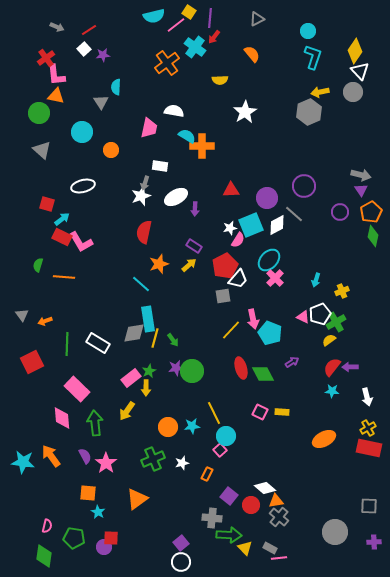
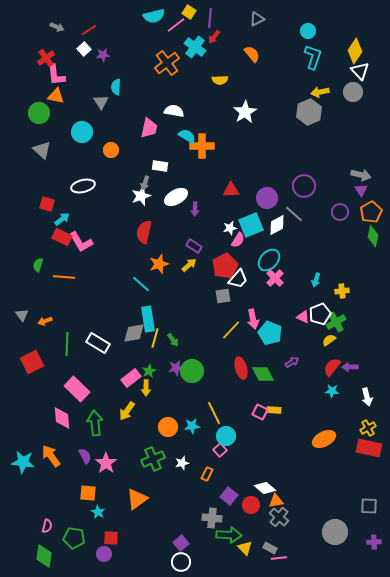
yellow cross at (342, 291): rotated 16 degrees clockwise
yellow rectangle at (282, 412): moved 8 px left, 2 px up
purple circle at (104, 547): moved 7 px down
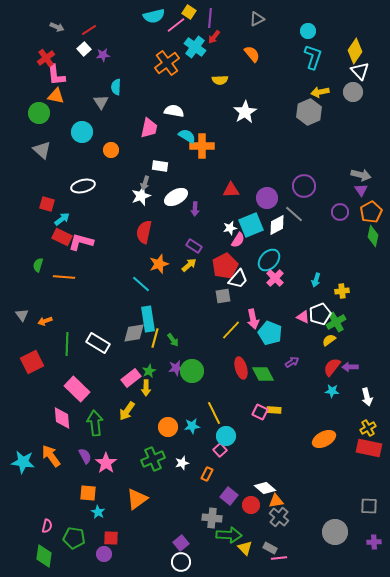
pink L-shape at (81, 242): rotated 135 degrees clockwise
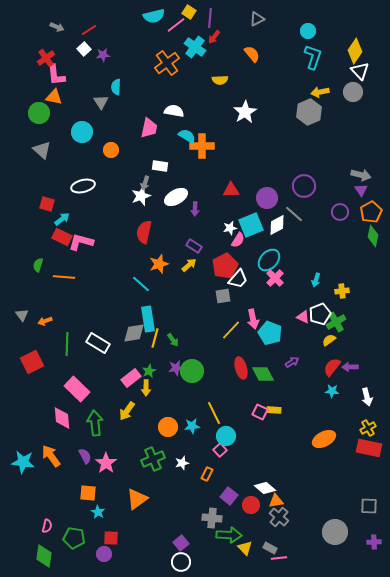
orange triangle at (56, 96): moved 2 px left, 1 px down
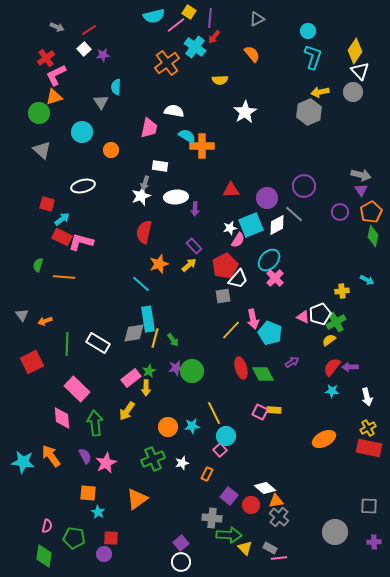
pink L-shape at (56, 75): rotated 70 degrees clockwise
orange triangle at (54, 97): rotated 30 degrees counterclockwise
white ellipse at (176, 197): rotated 25 degrees clockwise
purple rectangle at (194, 246): rotated 14 degrees clockwise
cyan arrow at (316, 280): moved 51 px right; rotated 80 degrees counterclockwise
pink star at (106, 463): rotated 10 degrees clockwise
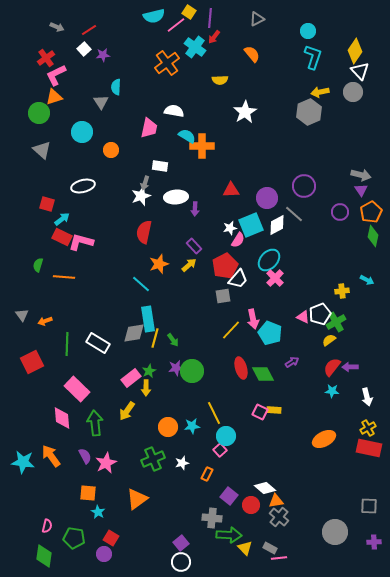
red square at (111, 538): rotated 28 degrees clockwise
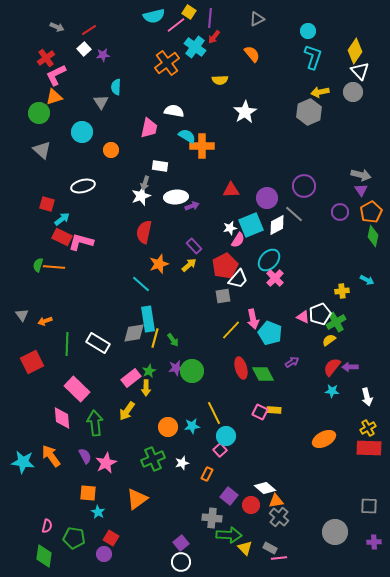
purple arrow at (195, 209): moved 3 px left, 3 px up; rotated 112 degrees counterclockwise
orange line at (64, 277): moved 10 px left, 10 px up
red rectangle at (369, 448): rotated 10 degrees counterclockwise
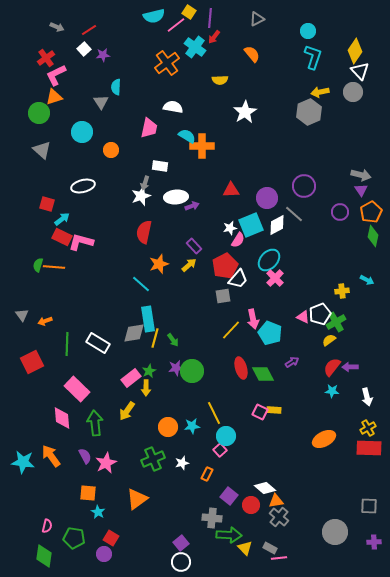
white semicircle at (174, 111): moved 1 px left, 4 px up
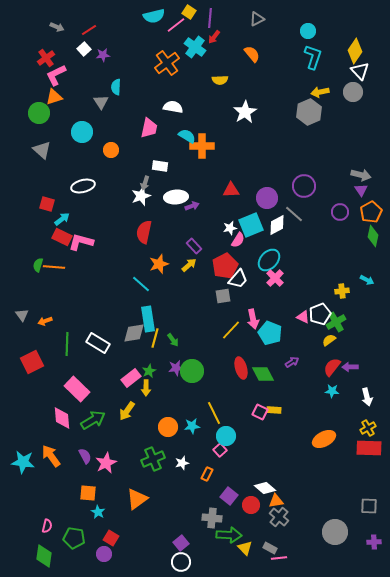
green arrow at (95, 423): moved 2 px left, 3 px up; rotated 65 degrees clockwise
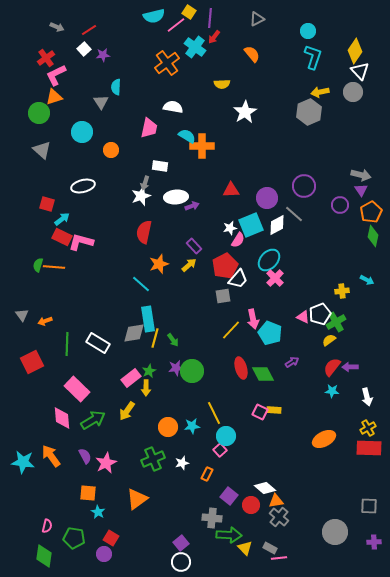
yellow semicircle at (220, 80): moved 2 px right, 4 px down
purple circle at (340, 212): moved 7 px up
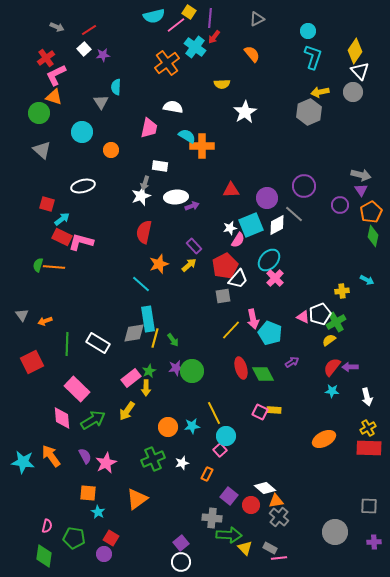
orange triangle at (54, 97): rotated 36 degrees clockwise
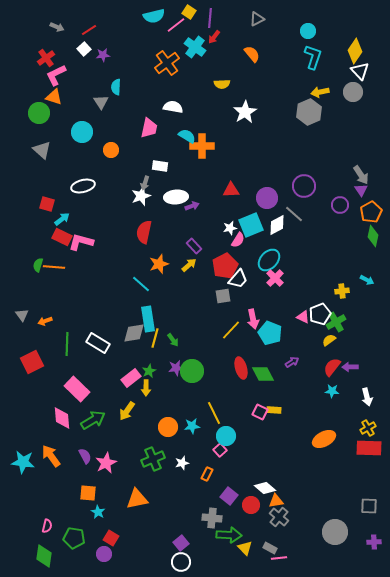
gray arrow at (361, 175): rotated 42 degrees clockwise
orange triangle at (137, 499): rotated 25 degrees clockwise
